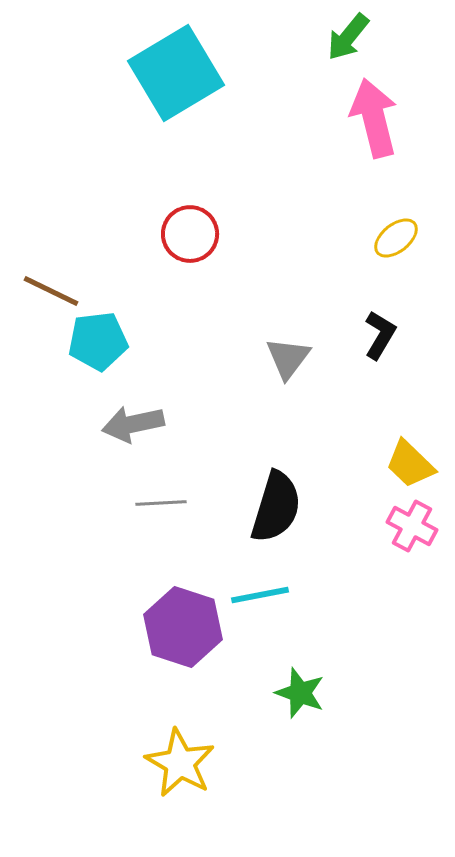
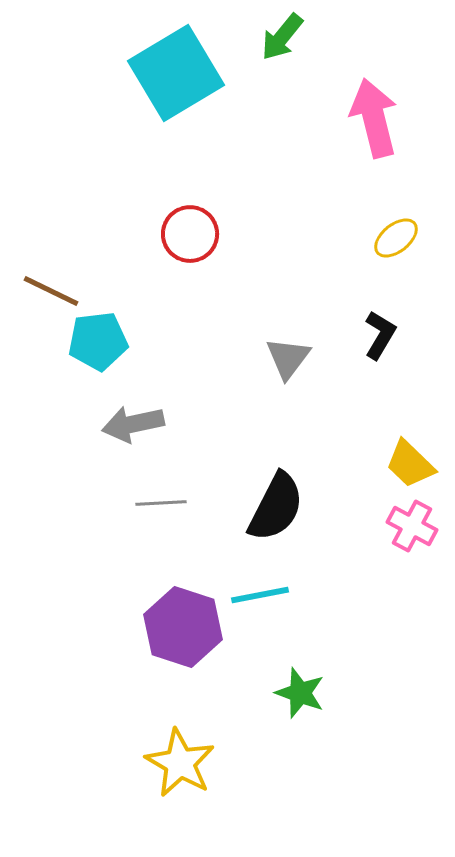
green arrow: moved 66 px left
black semicircle: rotated 10 degrees clockwise
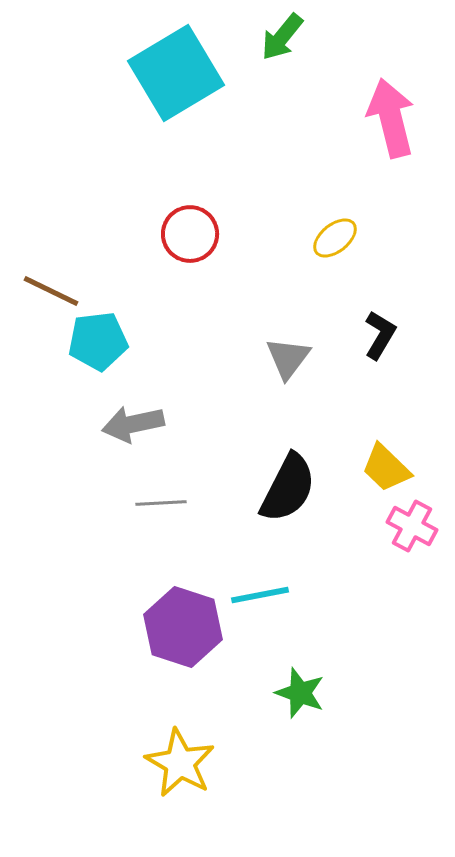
pink arrow: moved 17 px right
yellow ellipse: moved 61 px left
yellow trapezoid: moved 24 px left, 4 px down
black semicircle: moved 12 px right, 19 px up
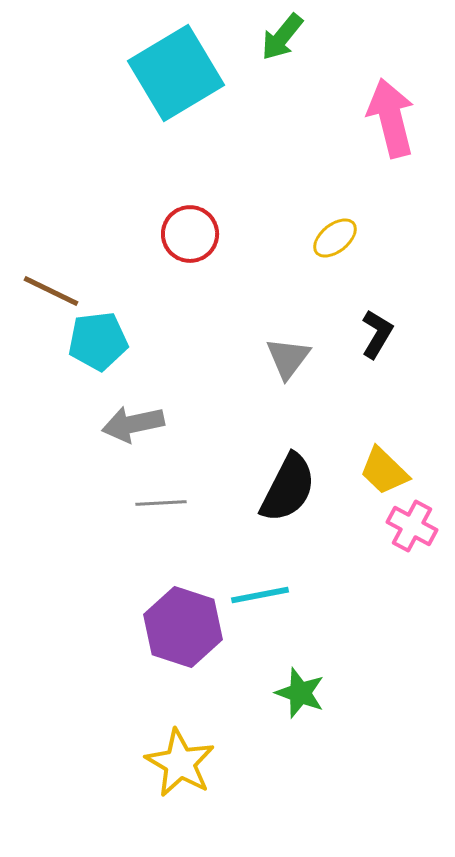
black L-shape: moved 3 px left, 1 px up
yellow trapezoid: moved 2 px left, 3 px down
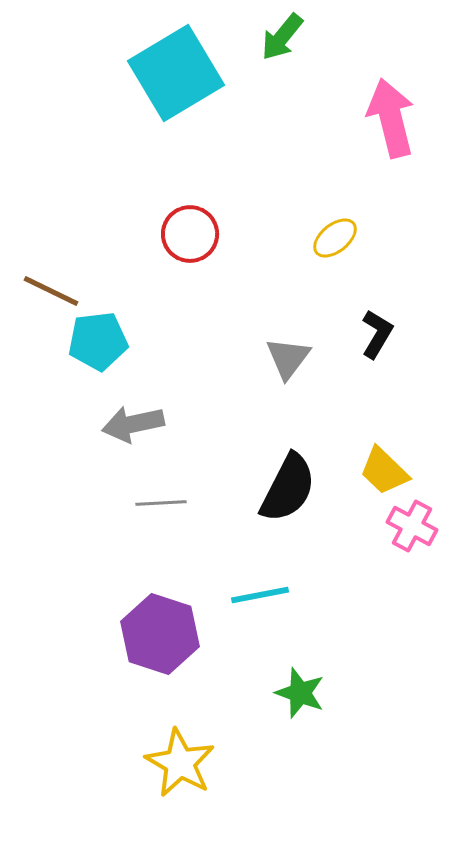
purple hexagon: moved 23 px left, 7 px down
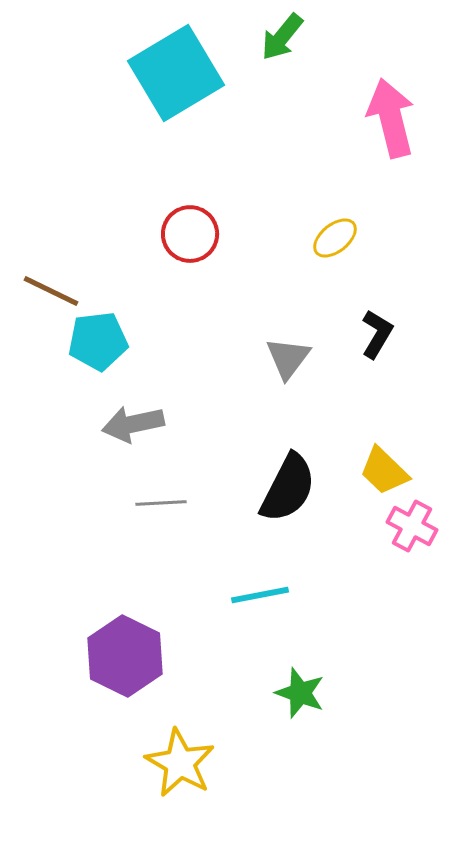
purple hexagon: moved 35 px left, 22 px down; rotated 8 degrees clockwise
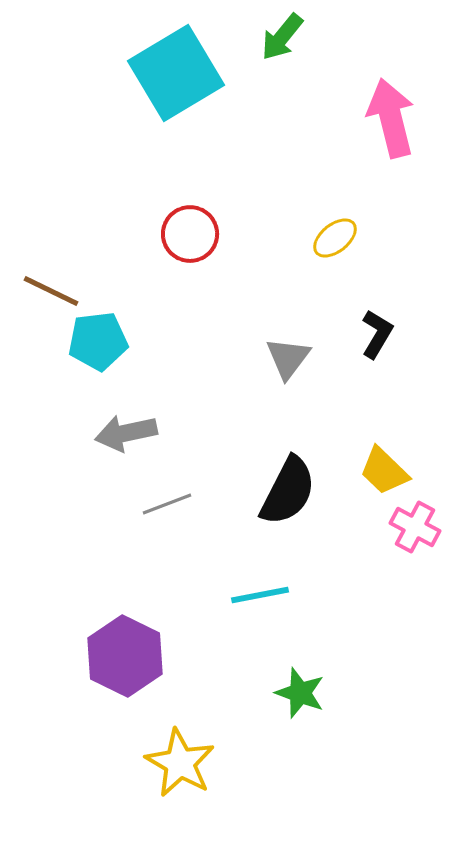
gray arrow: moved 7 px left, 9 px down
black semicircle: moved 3 px down
gray line: moved 6 px right, 1 px down; rotated 18 degrees counterclockwise
pink cross: moved 3 px right, 1 px down
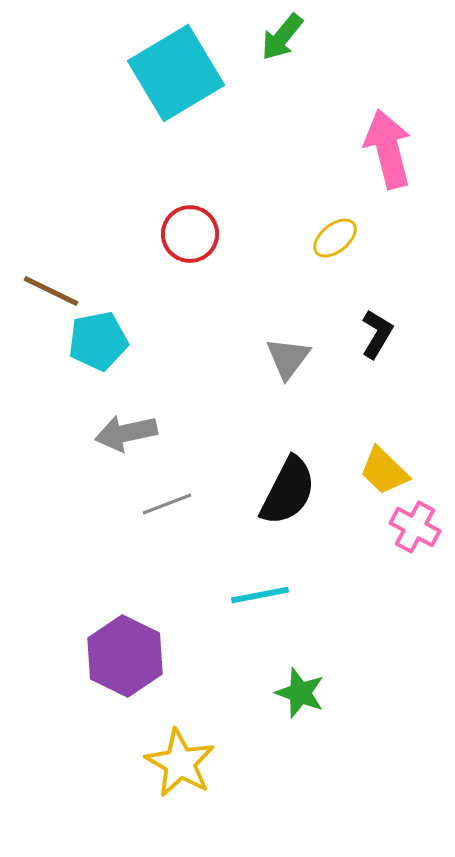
pink arrow: moved 3 px left, 31 px down
cyan pentagon: rotated 4 degrees counterclockwise
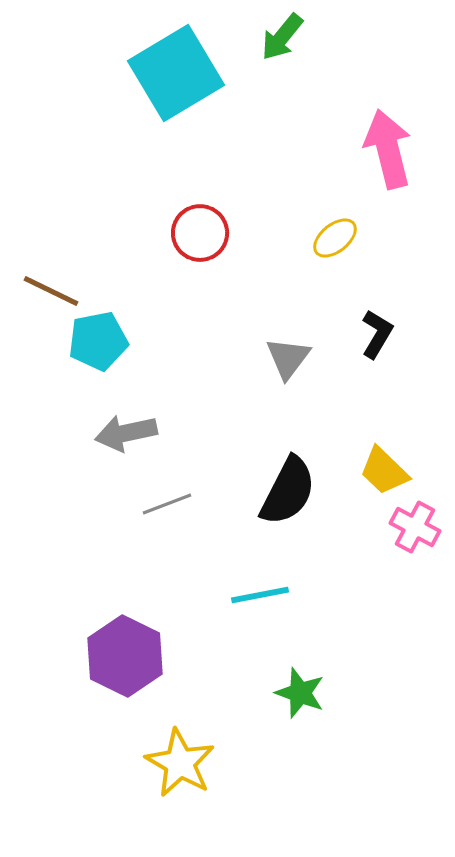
red circle: moved 10 px right, 1 px up
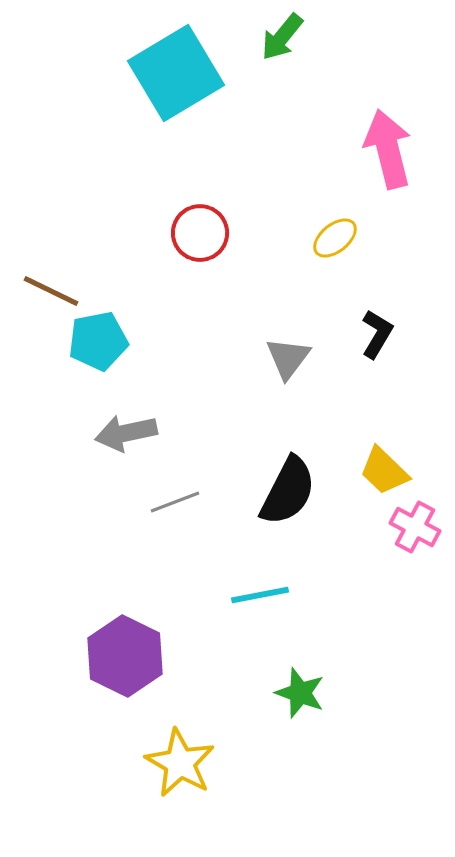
gray line: moved 8 px right, 2 px up
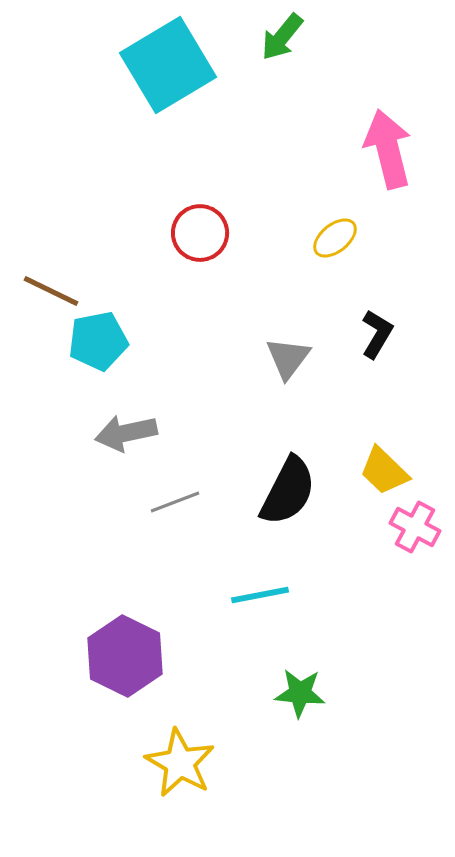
cyan square: moved 8 px left, 8 px up
green star: rotated 15 degrees counterclockwise
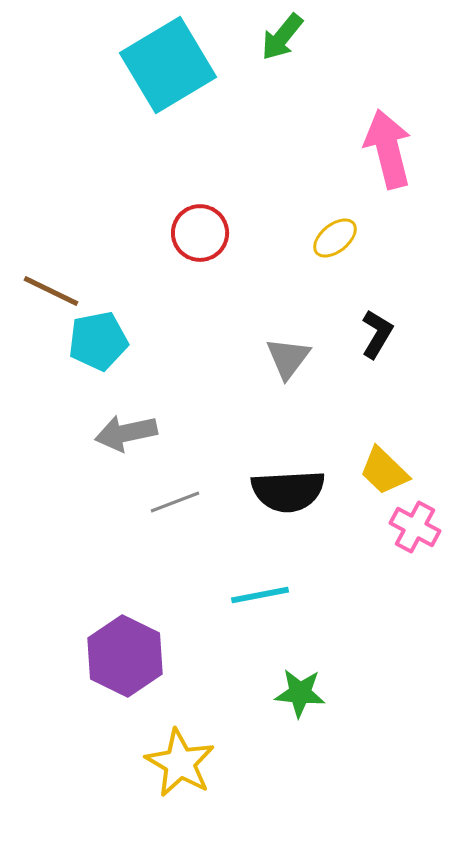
black semicircle: rotated 60 degrees clockwise
